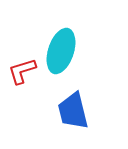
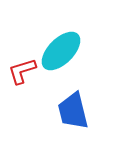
cyan ellipse: rotated 27 degrees clockwise
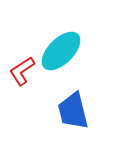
red L-shape: rotated 16 degrees counterclockwise
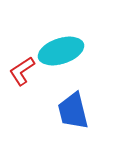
cyan ellipse: rotated 27 degrees clockwise
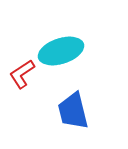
red L-shape: moved 3 px down
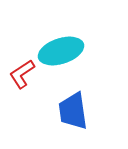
blue trapezoid: rotated 6 degrees clockwise
